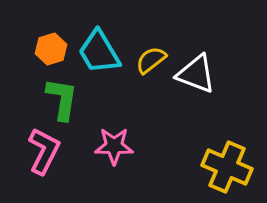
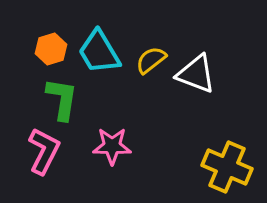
pink star: moved 2 px left
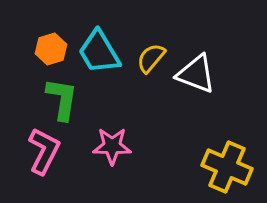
yellow semicircle: moved 2 px up; rotated 12 degrees counterclockwise
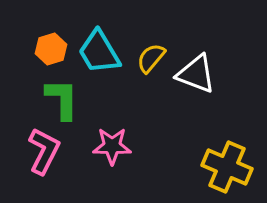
green L-shape: rotated 9 degrees counterclockwise
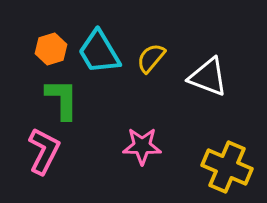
white triangle: moved 12 px right, 3 px down
pink star: moved 30 px right
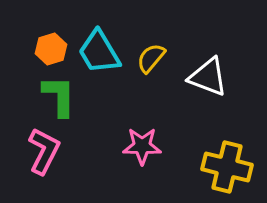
green L-shape: moved 3 px left, 3 px up
yellow cross: rotated 9 degrees counterclockwise
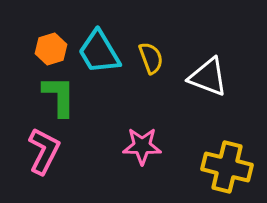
yellow semicircle: rotated 120 degrees clockwise
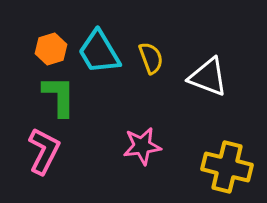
pink star: rotated 9 degrees counterclockwise
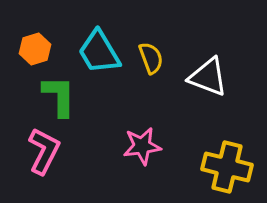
orange hexagon: moved 16 px left
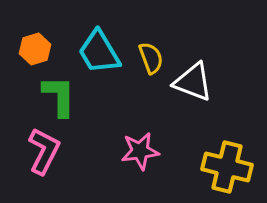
white triangle: moved 15 px left, 5 px down
pink star: moved 2 px left, 5 px down
